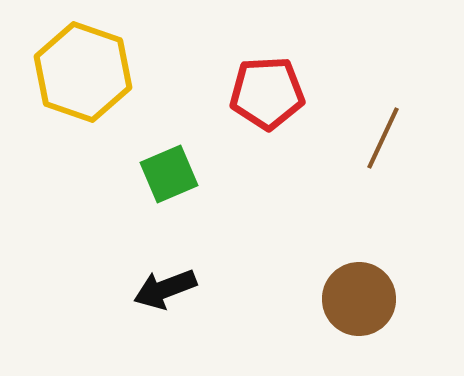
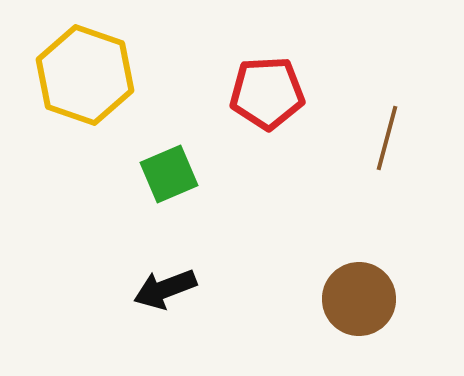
yellow hexagon: moved 2 px right, 3 px down
brown line: moved 4 px right; rotated 10 degrees counterclockwise
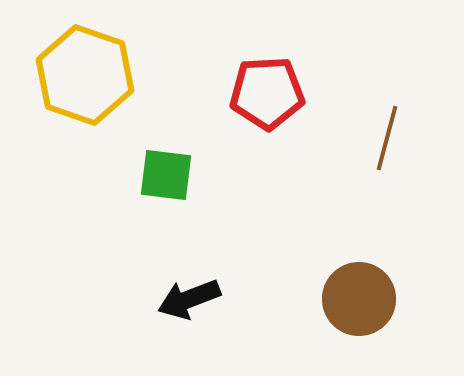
green square: moved 3 px left, 1 px down; rotated 30 degrees clockwise
black arrow: moved 24 px right, 10 px down
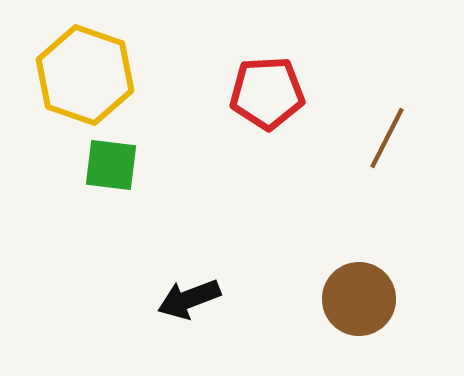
brown line: rotated 12 degrees clockwise
green square: moved 55 px left, 10 px up
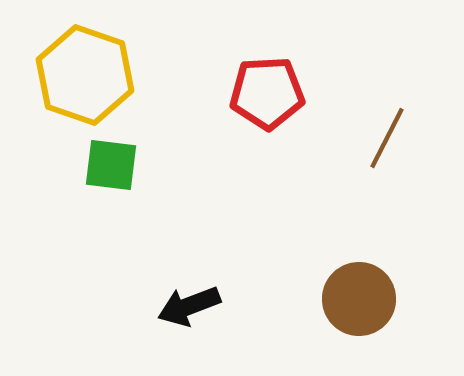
black arrow: moved 7 px down
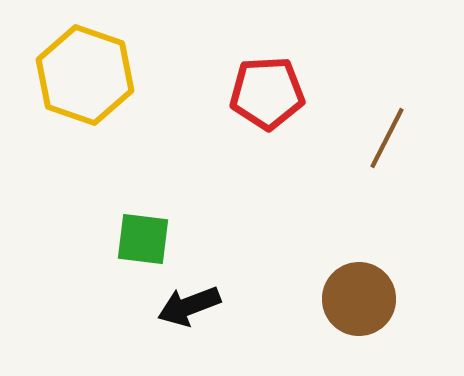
green square: moved 32 px right, 74 px down
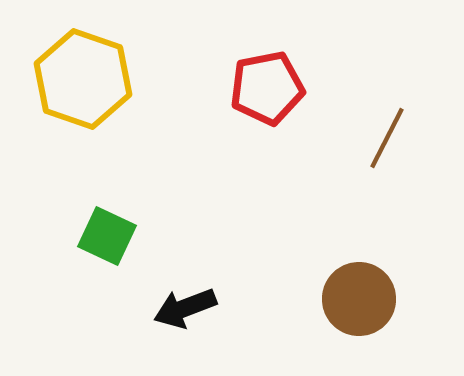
yellow hexagon: moved 2 px left, 4 px down
red pentagon: moved 5 px up; rotated 8 degrees counterclockwise
green square: moved 36 px left, 3 px up; rotated 18 degrees clockwise
black arrow: moved 4 px left, 2 px down
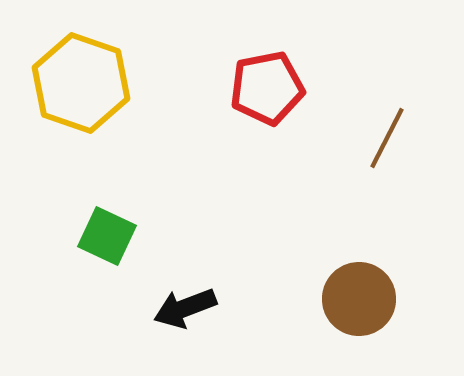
yellow hexagon: moved 2 px left, 4 px down
